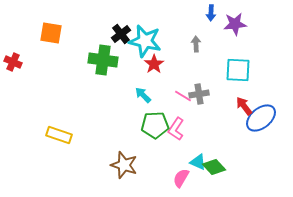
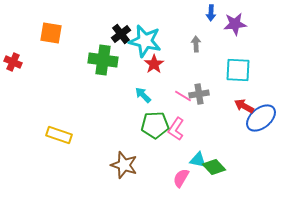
red arrow: rotated 24 degrees counterclockwise
cyan triangle: moved 2 px up; rotated 12 degrees counterclockwise
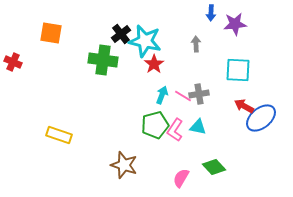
cyan arrow: moved 19 px right; rotated 66 degrees clockwise
green pentagon: rotated 12 degrees counterclockwise
pink L-shape: moved 1 px left, 1 px down
cyan triangle: moved 33 px up
